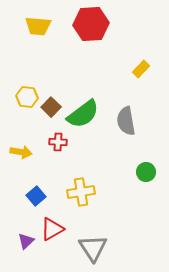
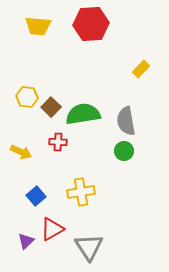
green semicircle: rotated 152 degrees counterclockwise
yellow arrow: rotated 15 degrees clockwise
green circle: moved 22 px left, 21 px up
gray triangle: moved 4 px left, 1 px up
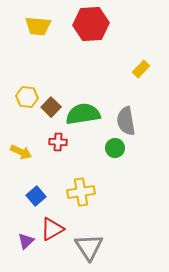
green circle: moved 9 px left, 3 px up
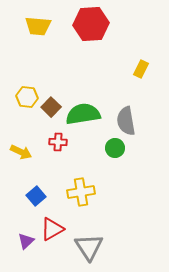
yellow rectangle: rotated 18 degrees counterclockwise
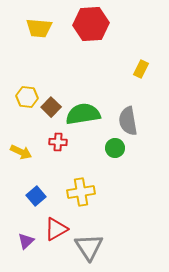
yellow trapezoid: moved 1 px right, 2 px down
gray semicircle: moved 2 px right
red triangle: moved 4 px right
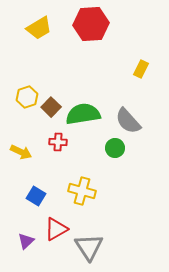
yellow trapezoid: rotated 36 degrees counterclockwise
yellow hexagon: rotated 25 degrees counterclockwise
gray semicircle: rotated 32 degrees counterclockwise
yellow cross: moved 1 px right, 1 px up; rotated 24 degrees clockwise
blue square: rotated 18 degrees counterclockwise
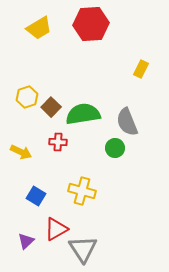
gray semicircle: moved 1 px left, 1 px down; rotated 20 degrees clockwise
gray triangle: moved 6 px left, 2 px down
